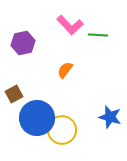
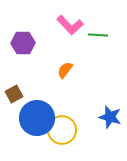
purple hexagon: rotated 10 degrees clockwise
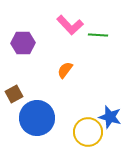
yellow circle: moved 26 px right, 2 px down
